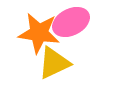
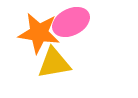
yellow triangle: rotated 15 degrees clockwise
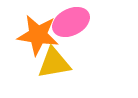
orange star: moved 1 px left, 2 px down
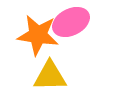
yellow triangle: moved 4 px left, 13 px down; rotated 9 degrees clockwise
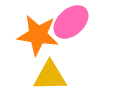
pink ellipse: rotated 15 degrees counterclockwise
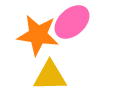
pink ellipse: moved 1 px right
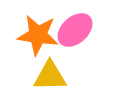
pink ellipse: moved 3 px right, 8 px down
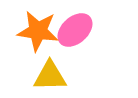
orange star: moved 4 px up
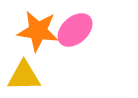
yellow triangle: moved 26 px left
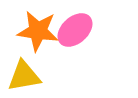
yellow triangle: rotated 9 degrees counterclockwise
